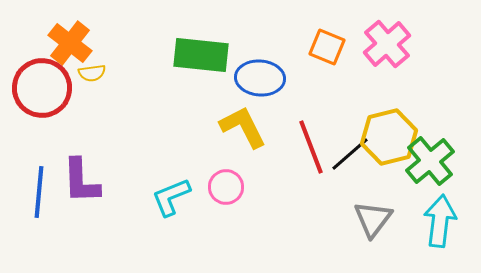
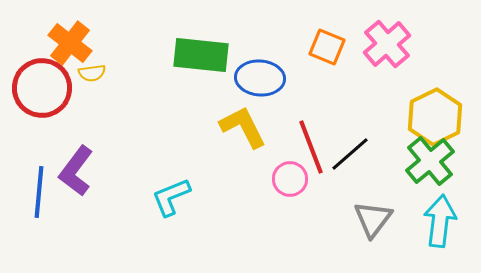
yellow hexagon: moved 46 px right, 20 px up; rotated 12 degrees counterclockwise
purple L-shape: moved 5 px left, 10 px up; rotated 39 degrees clockwise
pink circle: moved 64 px right, 8 px up
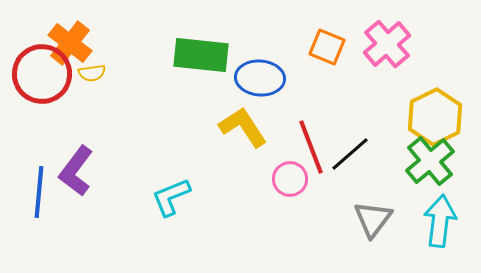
red circle: moved 14 px up
yellow L-shape: rotated 6 degrees counterclockwise
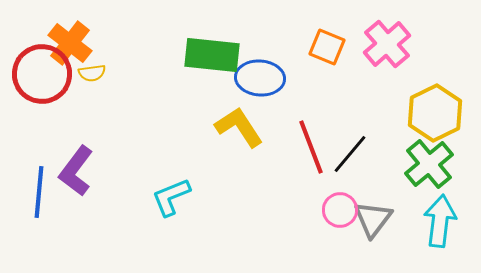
green rectangle: moved 11 px right
yellow hexagon: moved 4 px up
yellow L-shape: moved 4 px left
black line: rotated 9 degrees counterclockwise
green cross: moved 1 px left, 3 px down
pink circle: moved 50 px right, 31 px down
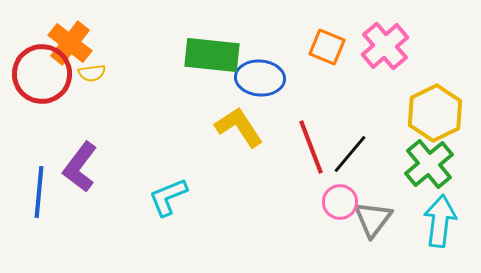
pink cross: moved 2 px left, 2 px down
purple L-shape: moved 4 px right, 4 px up
cyan L-shape: moved 3 px left
pink circle: moved 8 px up
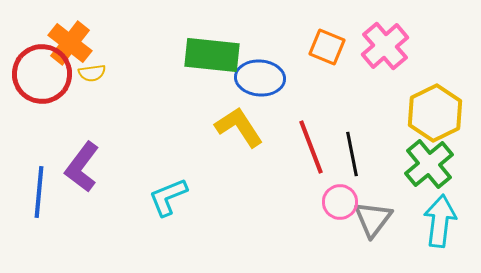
black line: moved 2 px right; rotated 51 degrees counterclockwise
purple L-shape: moved 2 px right
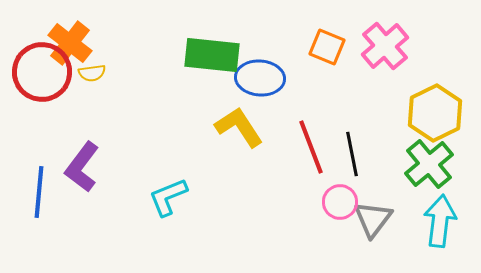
red circle: moved 2 px up
